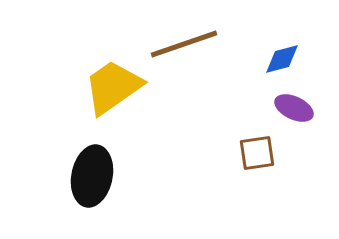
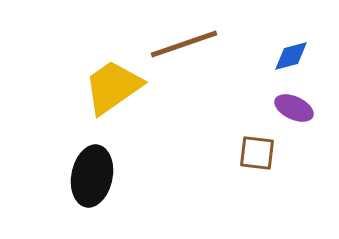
blue diamond: moved 9 px right, 3 px up
brown square: rotated 15 degrees clockwise
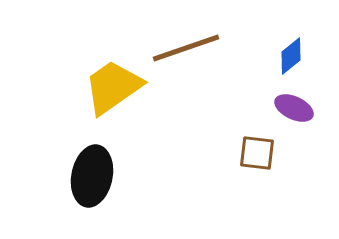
brown line: moved 2 px right, 4 px down
blue diamond: rotated 24 degrees counterclockwise
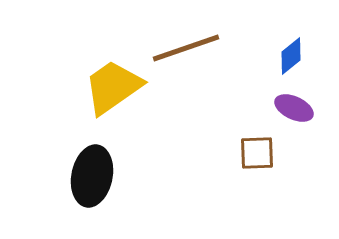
brown square: rotated 9 degrees counterclockwise
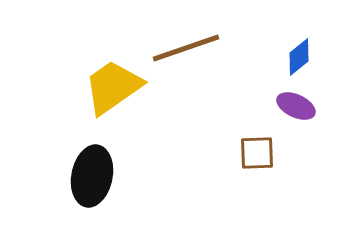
blue diamond: moved 8 px right, 1 px down
purple ellipse: moved 2 px right, 2 px up
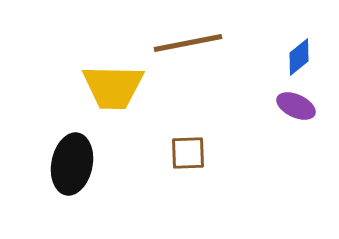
brown line: moved 2 px right, 5 px up; rotated 8 degrees clockwise
yellow trapezoid: rotated 144 degrees counterclockwise
brown square: moved 69 px left
black ellipse: moved 20 px left, 12 px up
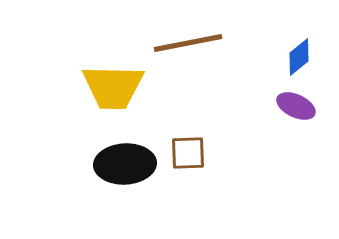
black ellipse: moved 53 px right; rotated 76 degrees clockwise
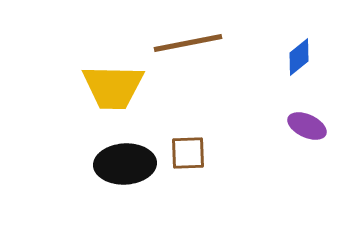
purple ellipse: moved 11 px right, 20 px down
